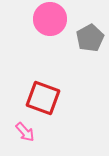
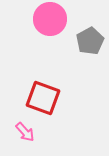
gray pentagon: moved 3 px down
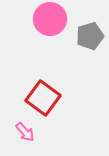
gray pentagon: moved 5 px up; rotated 12 degrees clockwise
red square: rotated 16 degrees clockwise
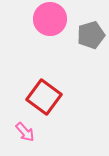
gray pentagon: moved 1 px right, 1 px up
red square: moved 1 px right, 1 px up
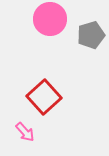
red square: rotated 12 degrees clockwise
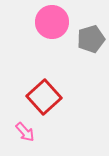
pink circle: moved 2 px right, 3 px down
gray pentagon: moved 4 px down
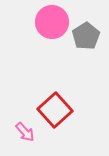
gray pentagon: moved 5 px left, 3 px up; rotated 16 degrees counterclockwise
red square: moved 11 px right, 13 px down
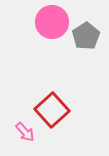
red square: moved 3 px left
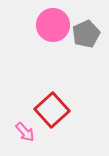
pink circle: moved 1 px right, 3 px down
gray pentagon: moved 2 px up; rotated 8 degrees clockwise
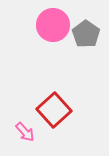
gray pentagon: rotated 12 degrees counterclockwise
red square: moved 2 px right
